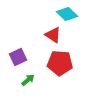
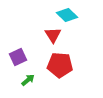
cyan diamond: moved 1 px down
red triangle: rotated 24 degrees clockwise
red pentagon: moved 2 px down
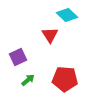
red triangle: moved 3 px left
red pentagon: moved 5 px right, 14 px down
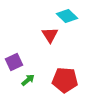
cyan diamond: moved 1 px down
purple square: moved 4 px left, 5 px down
red pentagon: moved 1 px down
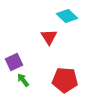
red triangle: moved 1 px left, 2 px down
green arrow: moved 5 px left; rotated 88 degrees counterclockwise
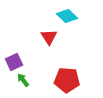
red pentagon: moved 2 px right
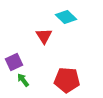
cyan diamond: moved 1 px left, 1 px down
red triangle: moved 5 px left, 1 px up
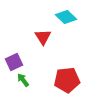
red triangle: moved 1 px left, 1 px down
red pentagon: rotated 10 degrees counterclockwise
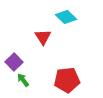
purple square: rotated 18 degrees counterclockwise
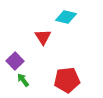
cyan diamond: rotated 30 degrees counterclockwise
purple square: moved 1 px right, 1 px up
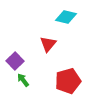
red triangle: moved 5 px right, 7 px down; rotated 12 degrees clockwise
red pentagon: moved 1 px right, 1 px down; rotated 10 degrees counterclockwise
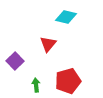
green arrow: moved 13 px right, 5 px down; rotated 32 degrees clockwise
